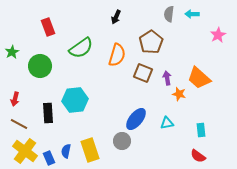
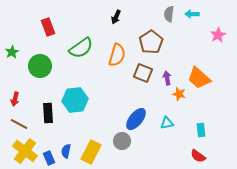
yellow rectangle: moved 1 px right, 2 px down; rotated 45 degrees clockwise
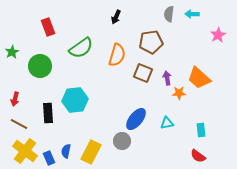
brown pentagon: rotated 25 degrees clockwise
orange star: moved 1 px up; rotated 16 degrees counterclockwise
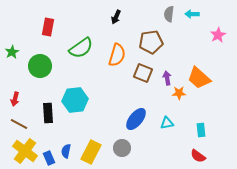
red rectangle: rotated 30 degrees clockwise
gray circle: moved 7 px down
